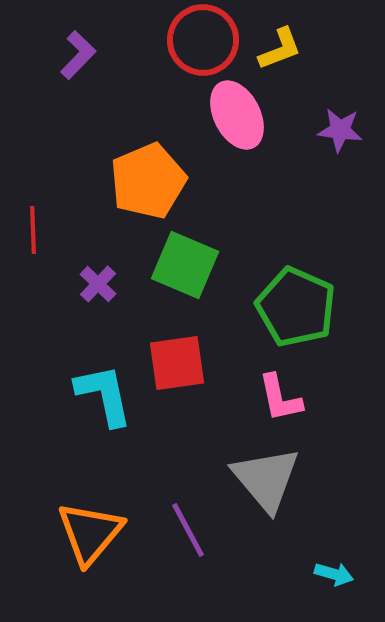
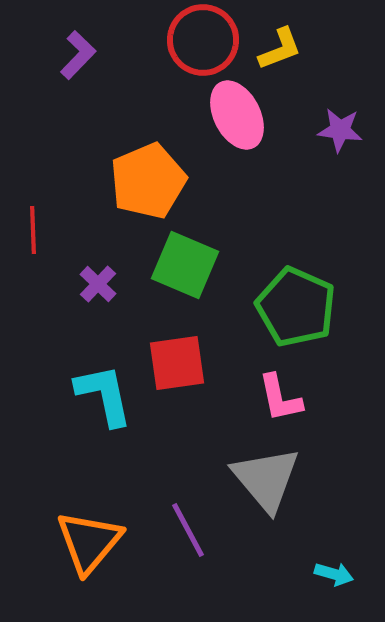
orange triangle: moved 1 px left, 9 px down
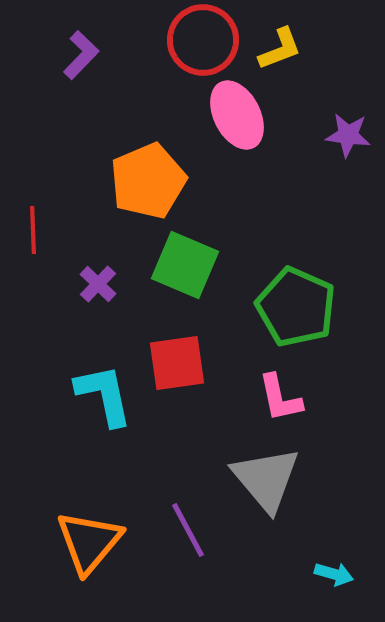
purple L-shape: moved 3 px right
purple star: moved 8 px right, 5 px down
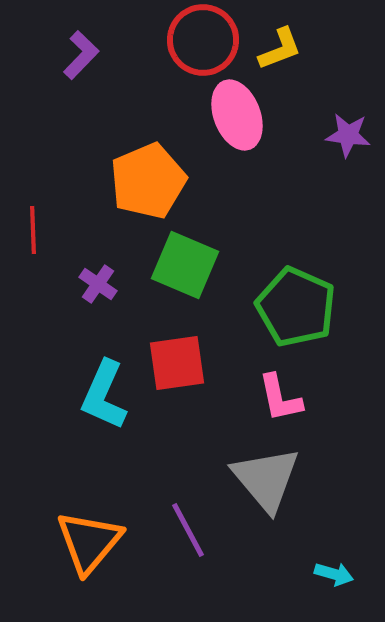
pink ellipse: rotated 6 degrees clockwise
purple cross: rotated 9 degrees counterclockwise
cyan L-shape: rotated 144 degrees counterclockwise
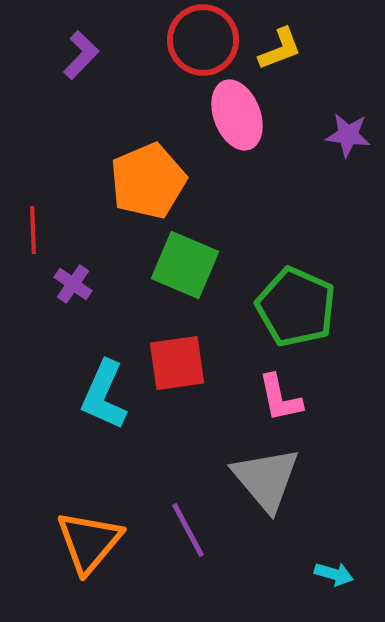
purple cross: moved 25 px left
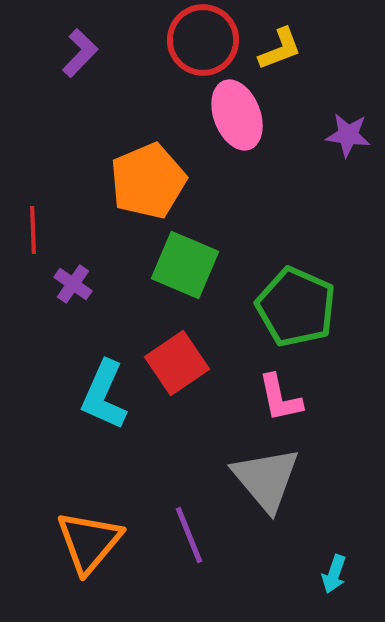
purple L-shape: moved 1 px left, 2 px up
red square: rotated 26 degrees counterclockwise
purple line: moved 1 px right, 5 px down; rotated 6 degrees clockwise
cyan arrow: rotated 93 degrees clockwise
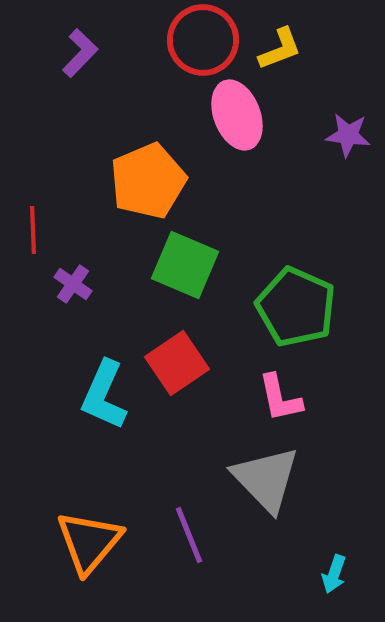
gray triangle: rotated 4 degrees counterclockwise
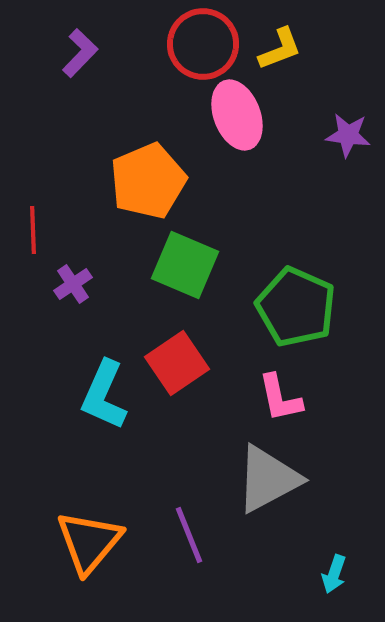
red circle: moved 4 px down
purple cross: rotated 21 degrees clockwise
gray triangle: moved 2 px right; rotated 46 degrees clockwise
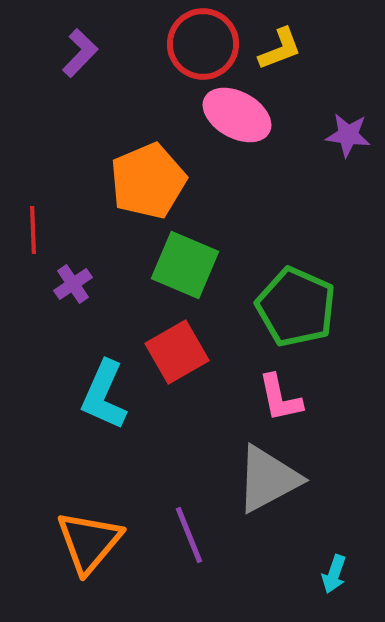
pink ellipse: rotated 40 degrees counterclockwise
red square: moved 11 px up; rotated 4 degrees clockwise
